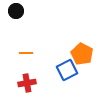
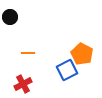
black circle: moved 6 px left, 6 px down
orange line: moved 2 px right
red cross: moved 4 px left, 1 px down; rotated 18 degrees counterclockwise
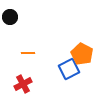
blue square: moved 2 px right, 1 px up
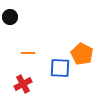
blue square: moved 9 px left, 1 px up; rotated 30 degrees clockwise
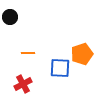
orange pentagon: rotated 25 degrees clockwise
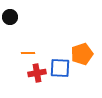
red cross: moved 14 px right, 11 px up; rotated 18 degrees clockwise
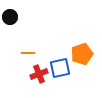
blue square: rotated 15 degrees counterclockwise
red cross: moved 2 px right, 1 px down; rotated 12 degrees counterclockwise
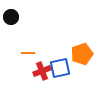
black circle: moved 1 px right
red cross: moved 3 px right, 3 px up
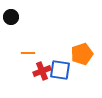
blue square: moved 2 px down; rotated 20 degrees clockwise
